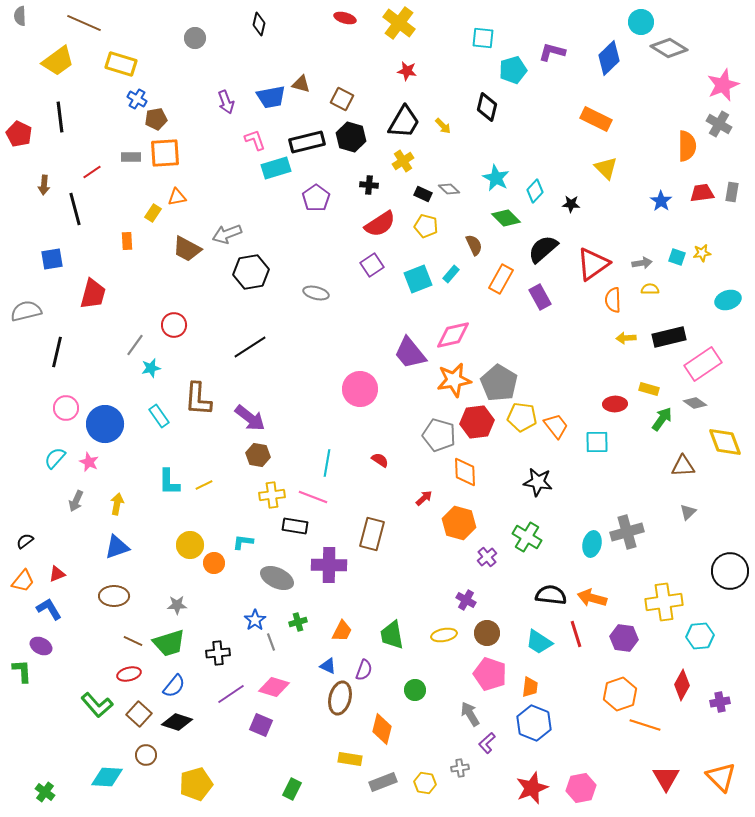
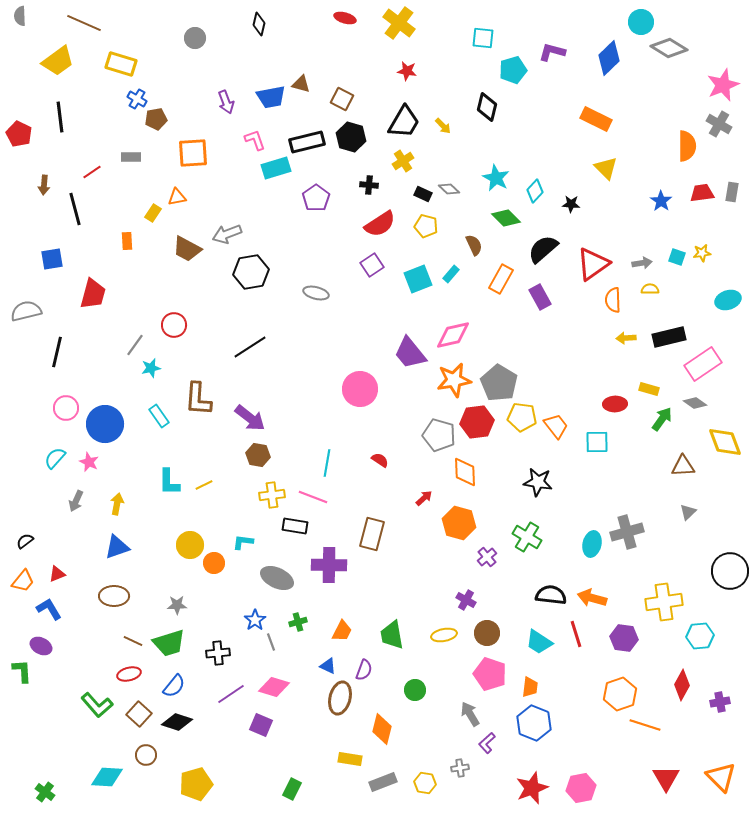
orange square at (165, 153): moved 28 px right
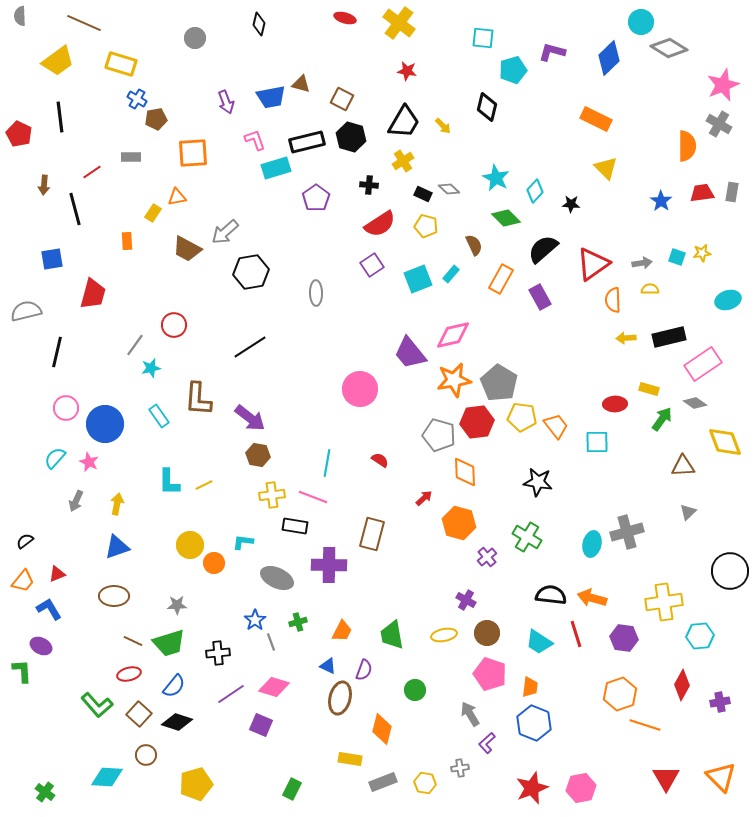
gray arrow at (227, 234): moved 2 px left, 2 px up; rotated 20 degrees counterclockwise
gray ellipse at (316, 293): rotated 75 degrees clockwise
